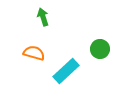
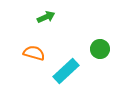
green arrow: moved 3 px right; rotated 84 degrees clockwise
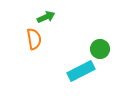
orange semicircle: moved 14 px up; rotated 65 degrees clockwise
cyan rectangle: moved 15 px right; rotated 16 degrees clockwise
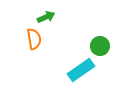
green circle: moved 3 px up
cyan rectangle: moved 1 px up; rotated 8 degrees counterclockwise
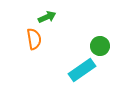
green arrow: moved 1 px right
cyan rectangle: moved 1 px right
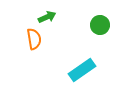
green circle: moved 21 px up
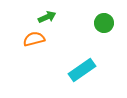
green circle: moved 4 px right, 2 px up
orange semicircle: rotated 95 degrees counterclockwise
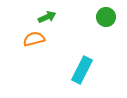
green circle: moved 2 px right, 6 px up
cyan rectangle: rotated 28 degrees counterclockwise
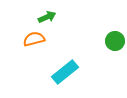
green circle: moved 9 px right, 24 px down
cyan rectangle: moved 17 px left, 2 px down; rotated 24 degrees clockwise
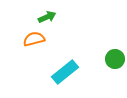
green circle: moved 18 px down
